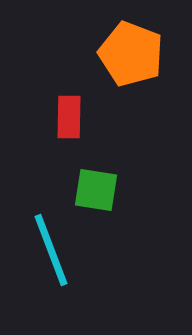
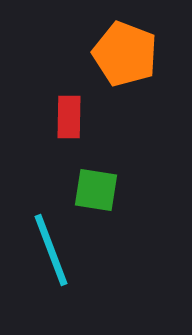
orange pentagon: moved 6 px left
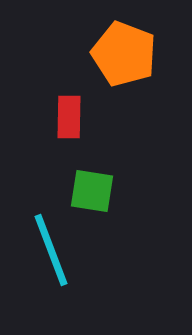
orange pentagon: moved 1 px left
green square: moved 4 px left, 1 px down
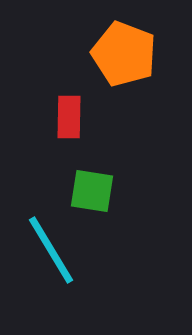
cyan line: rotated 10 degrees counterclockwise
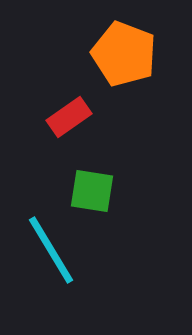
red rectangle: rotated 54 degrees clockwise
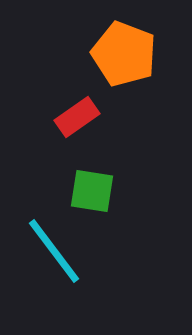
red rectangle: moved 8 px right
cyan line: moved 3 px right, 1 px down; rotated 6 degrees counterclockwise
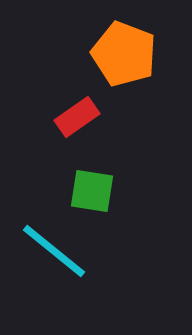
cyan line: rotated 14 degrees counterclockwise
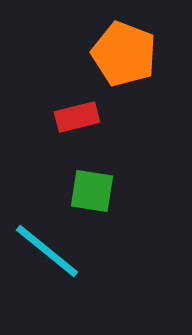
red rectangle: rotated 21 degrees clockwise
cyan line: moved 7 px left
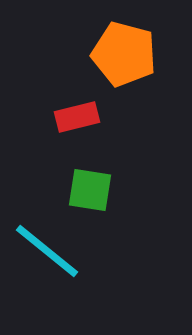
orange pentagon: rotated 6 degrees counterclockwise
green square: moved 2 px left, 1 px up
